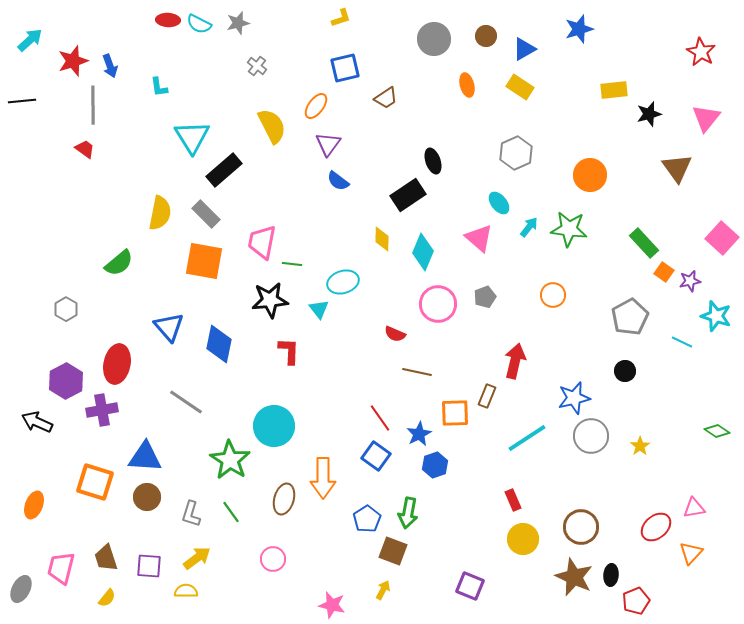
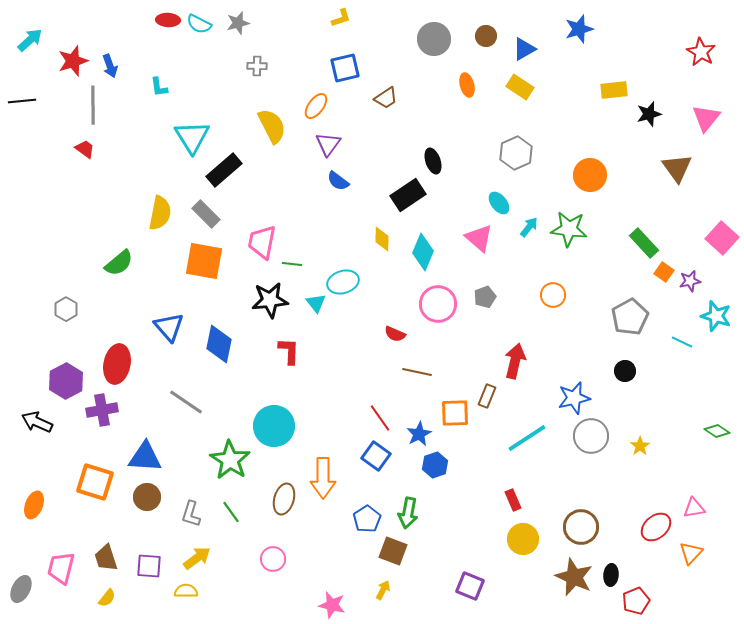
gray cross at (257, 66): rotated 36 degrees counterclockwise
cyan triangle at (319, 309): moved 3 px left, 6 px up
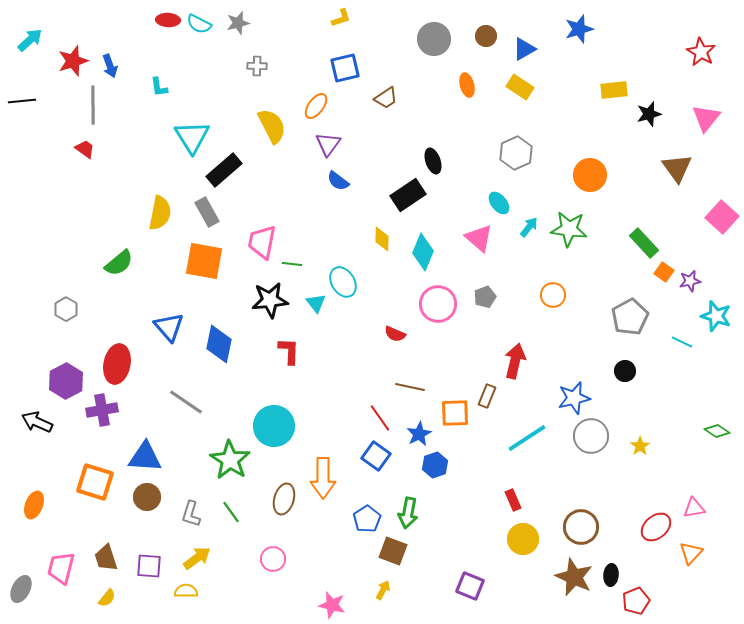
gray rectangle at (206, 214): moved 1 px right, 2 px up; rotated 16 degrees clockwise
pink square at (722, 238): moved 21 px up
cyan ellipse at (343, 282): rotated 76 degrees clockwise
brown line at (417, 372): moved 7 px left, 15 px down
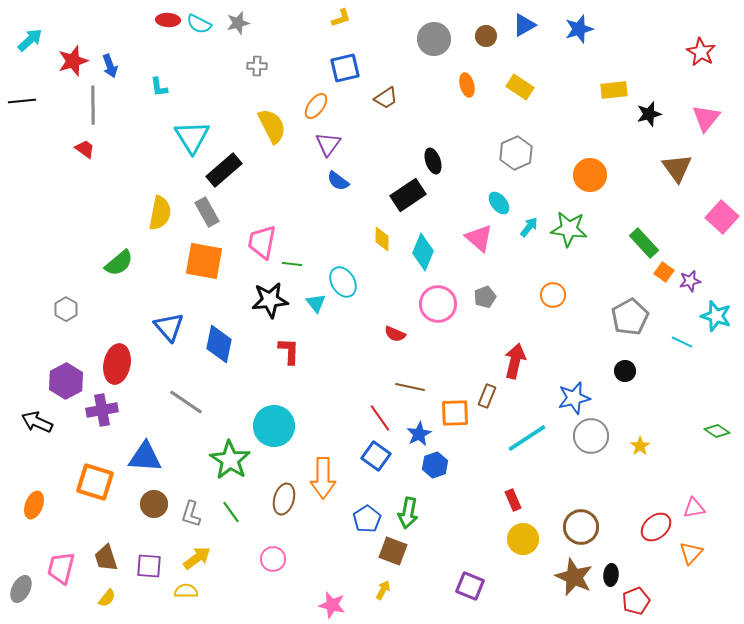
blue triangle at (524, 49): moved 24 px up
brown circle at (147, 497): moved 7 px right, 7 px down
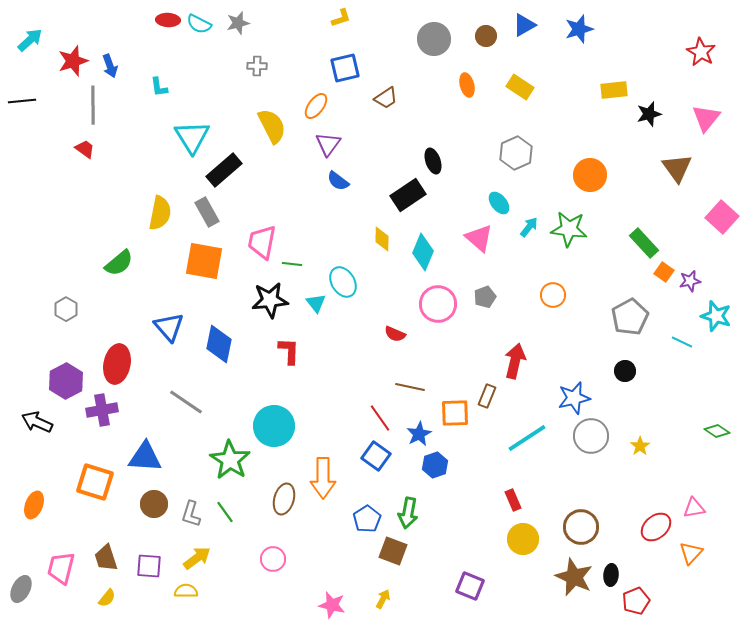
green line at (231, 512): moved 6 px left
yellow arrow at (383, 590): moved 9 px down
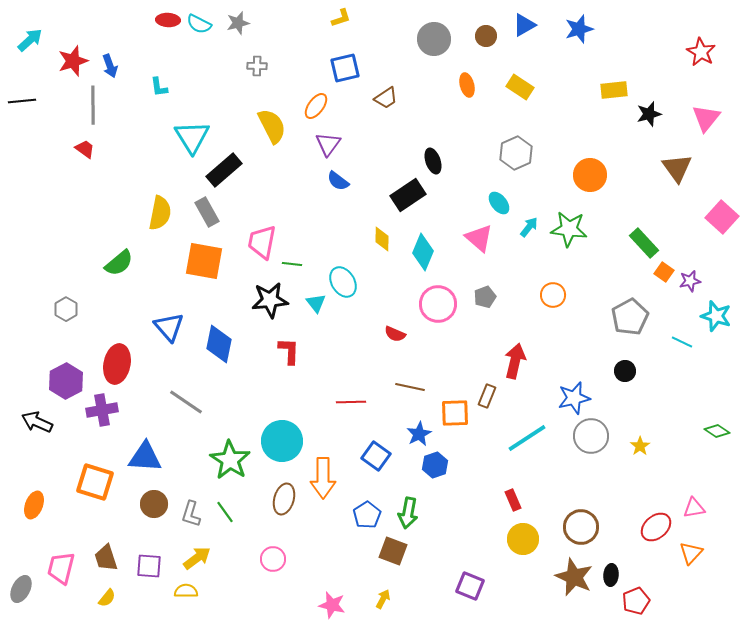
red line at (380, 418): moved 29 px left, 16 px up; rotated 56 degrees counterclockwise
cyan circle at (274, 426): moved 8 px right, 15 px down
blue pentagon at (367, 519): moved 4 px up
